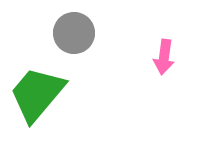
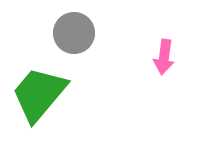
green trapezoid: moved 2 px right
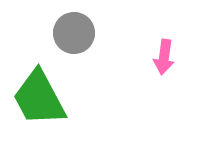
green trapezoid: moved 4 px down; rotated 68 degrees counterclockwise
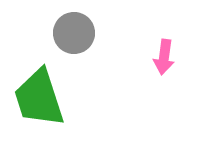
green trapezoid: rotated 10 degrees clockwise
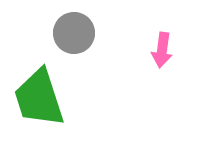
pink arrow: moved 2 px left, 7 px up
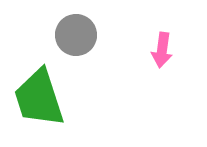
gray circle: moved 2 px right, 2 px down
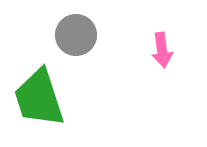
pink arrow: rotated 16 degrees counterclockwise
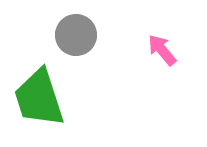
pink arrow: rotated 148 degrees clockwise
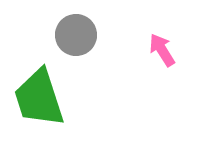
pink arrow: rotated 8 degrees clockwise
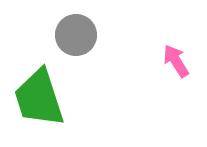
pink arrow: moved 14 px right, 11 px down
